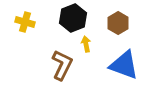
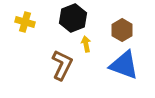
brown hexagon: moved 4 px right, 7 px down
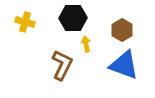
black hexagon: rotated 20 degrees clockwise
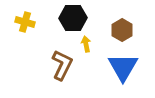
blue triangle: moved 1 px left, 2 px down; rotated 40 degrees clockwise
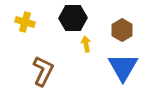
brown L-shape: moved 19 px left, 6 px down
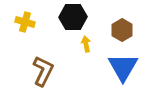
black hexagon: moved 1 px up
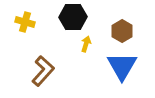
brown hexagon: moved 1 px down
yellow arrow: rotated 28 degrees clockwise
blue triangle: moved 1 px left, 1 px up
brown L-shape: rotated 16 degrees clockwise
